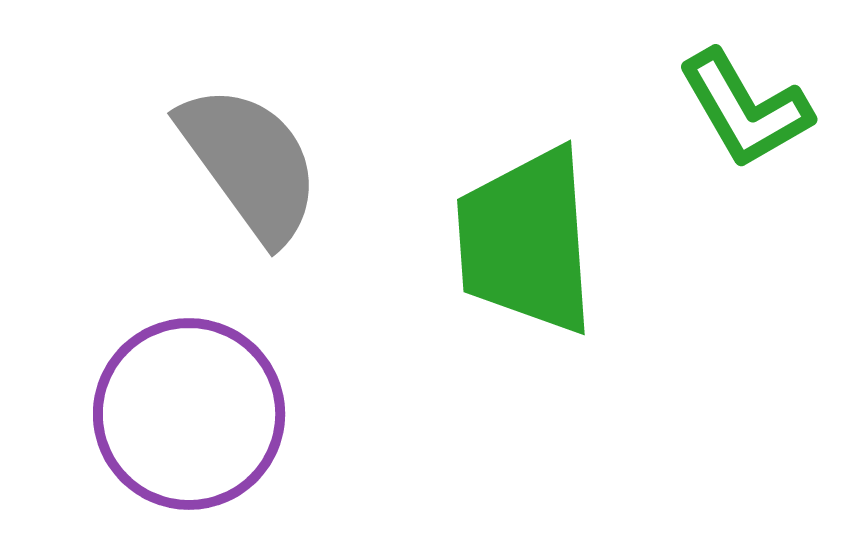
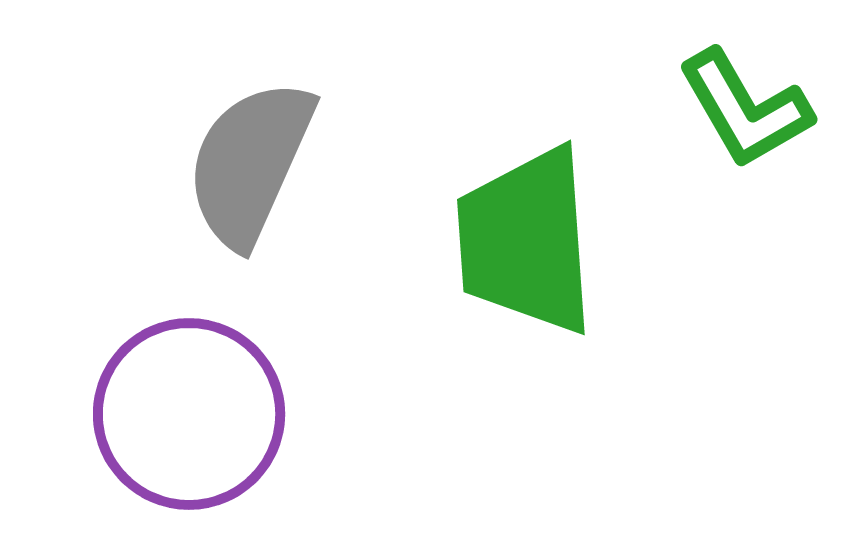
gray semicircle: rotated 120 degrees counterclockwise
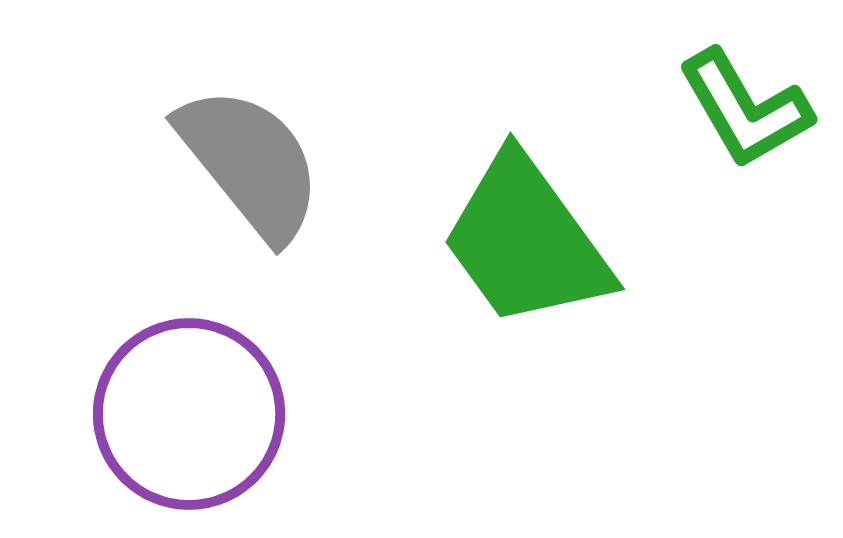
gray semicircle: rotated 117 degrees clockwise
green trapezoid: rotated 32 degrees counterclockwise
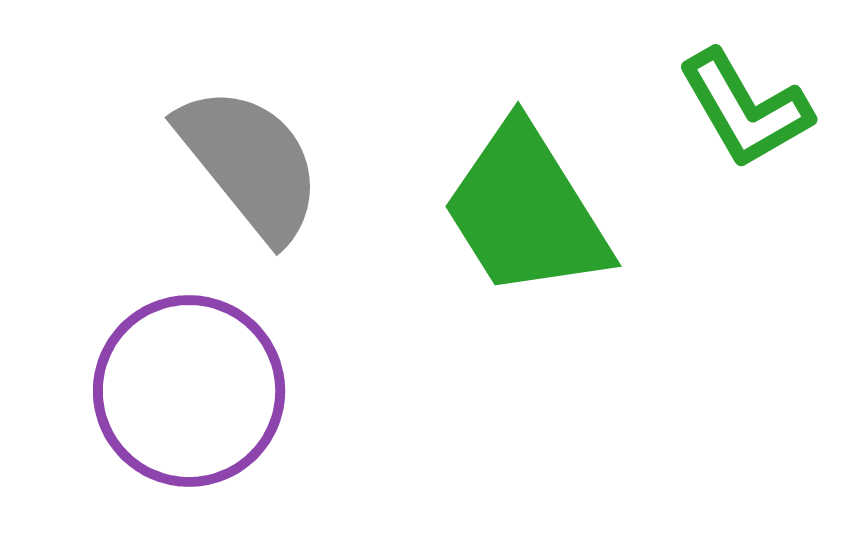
green trapezoid: moved 30 px up; rotated 4 degrees clockwise
purple circle: moved 23 px up
